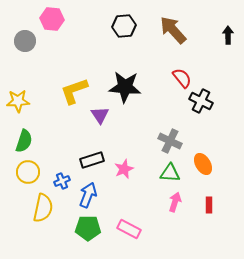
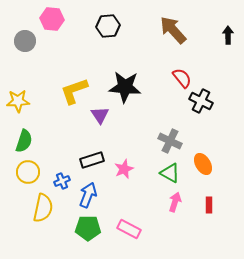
black hexagon: moved 16 px left
green triangle: rotated 25 degrees clockwise
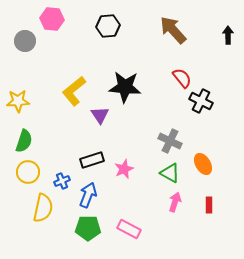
yellow L-shape: rotated 20 degrees counterclockwise
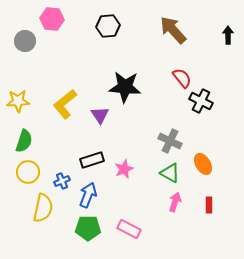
yellow L-shape: moved 9 px left, 13 px down
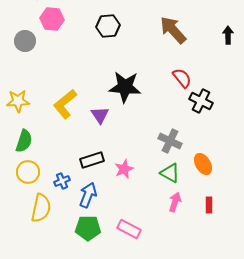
yellow semicircle: moved 2 px left
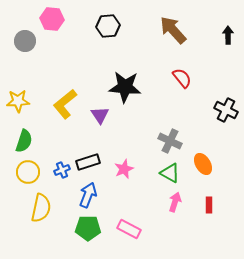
black cross: moved 25 px right, 9 px down
black rectangle: moved 4 px left, 2 px down
blue cross: moved 11 px up
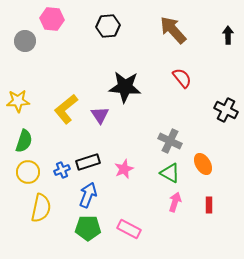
yellow L-shape: moved 1 px right, 5 px down
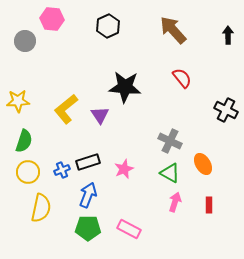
black hexagon: rotated 20 degrees counterclockwise
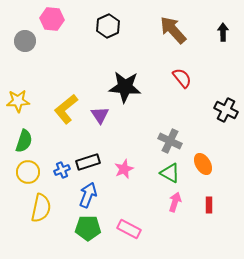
black arrow: moved 5 px left, 3 px up
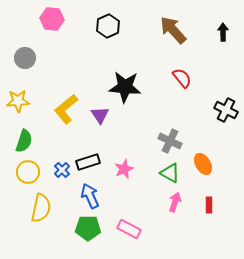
gray circle: moved 17 px down
blue cross: rotated 21 degrees counterclockwise
blue arrow: moved 2 px right, 1 px down; rotated 45 degrees counterclockwise
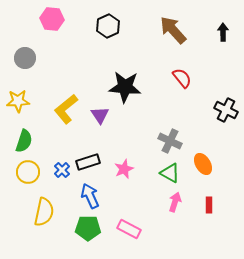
yellow semicircle: moved 3 px right, 4 px down
